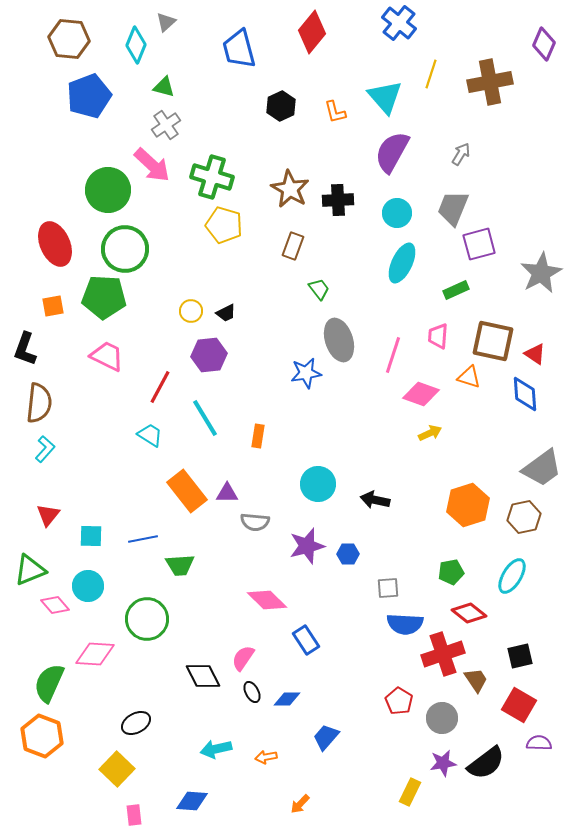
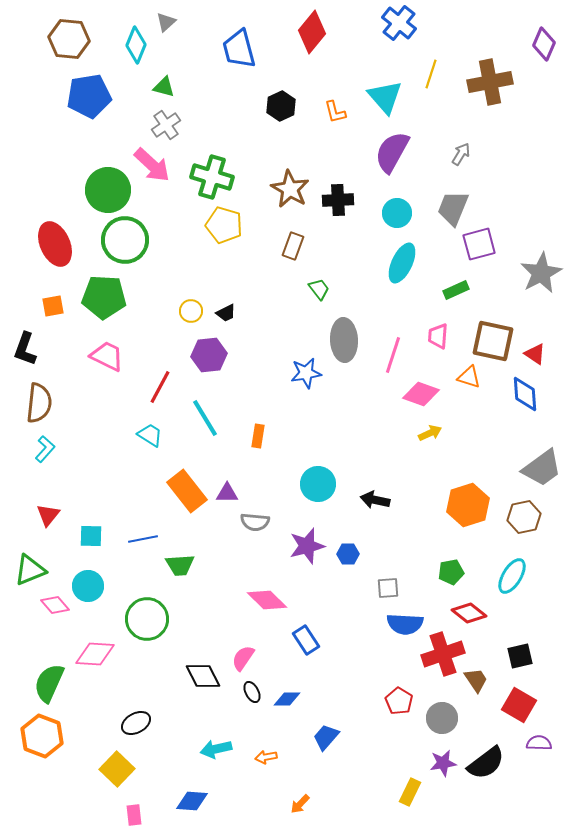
blue pentagon at (89, 96): rotated 12 degrees clockwise
green circle at (125, 249): moved 9 px up
gray ellipse at (339, 340): moved 5 px right; rotated 15 degrees clockwise
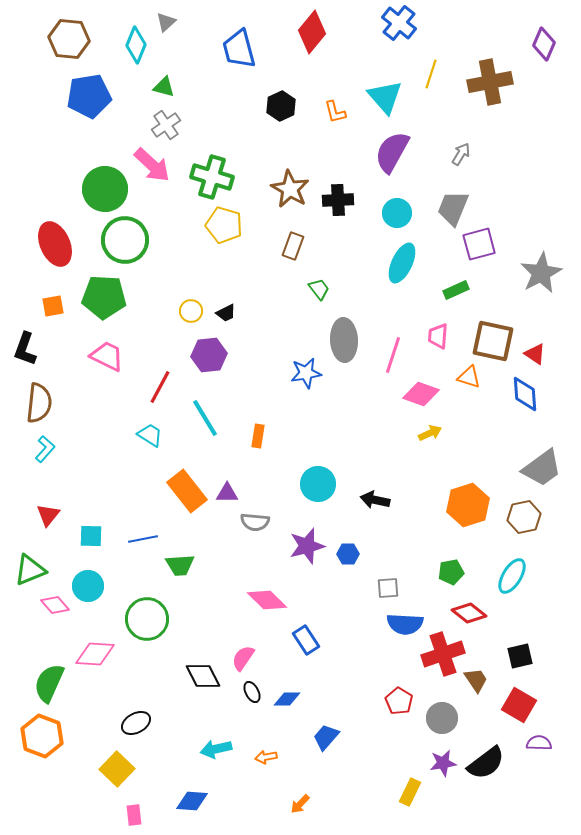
green circle at (108, 190): moved 3 px left, 1 px up
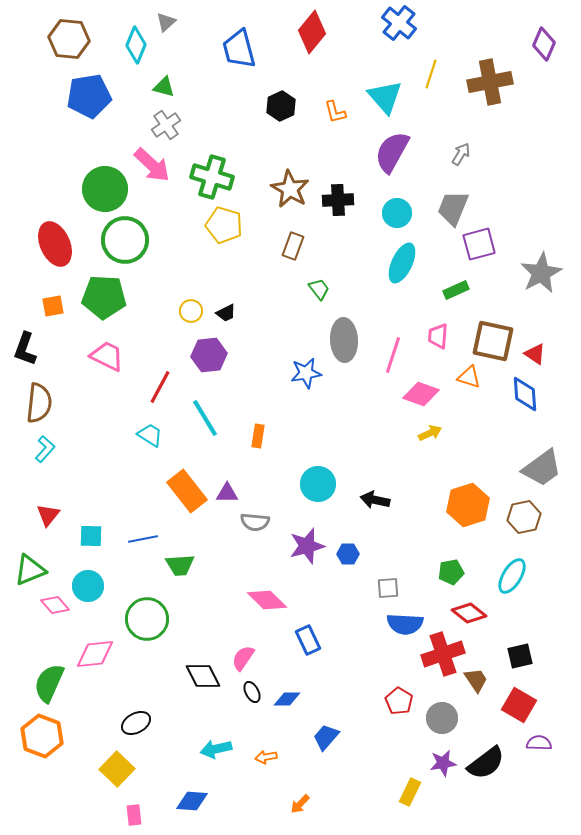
blue rectangle at (306, 640): moved 2 px right; rotated 8 degrees clockwise
pink diamond at (95, 654): rotated 9 degrees counterclockwise
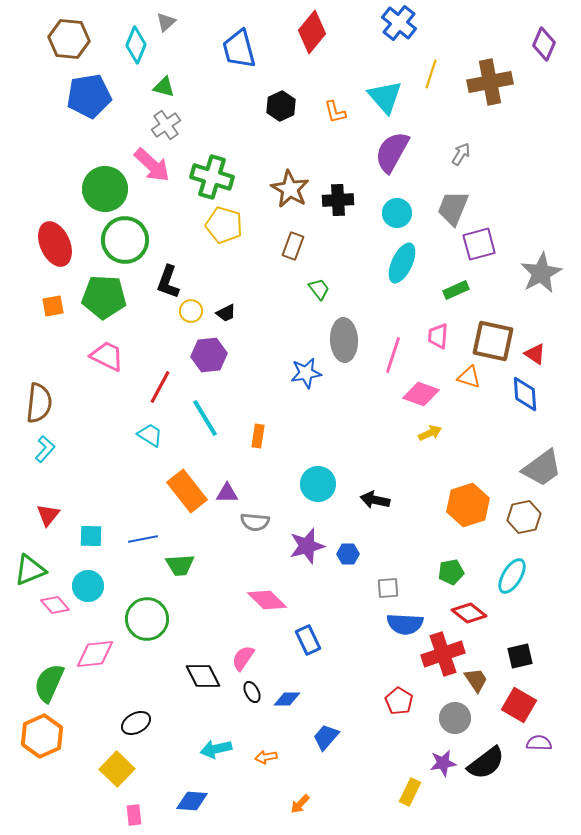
black L-shape at (25, 349): moved 143 px right, 67 px up
gray circle at (442, 718): moved 13 px right
orange hexagon at (42, 736): rotated 15 degrees clockwise
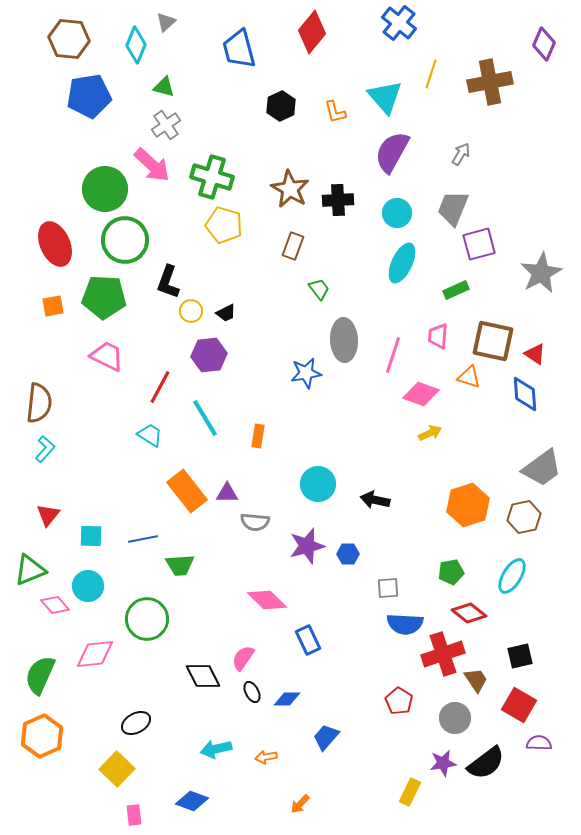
green semicircle at (49, 683): moved 9 px left, 8 px up
blue diamond at (192, 801): rotated 16 degrees clockwise
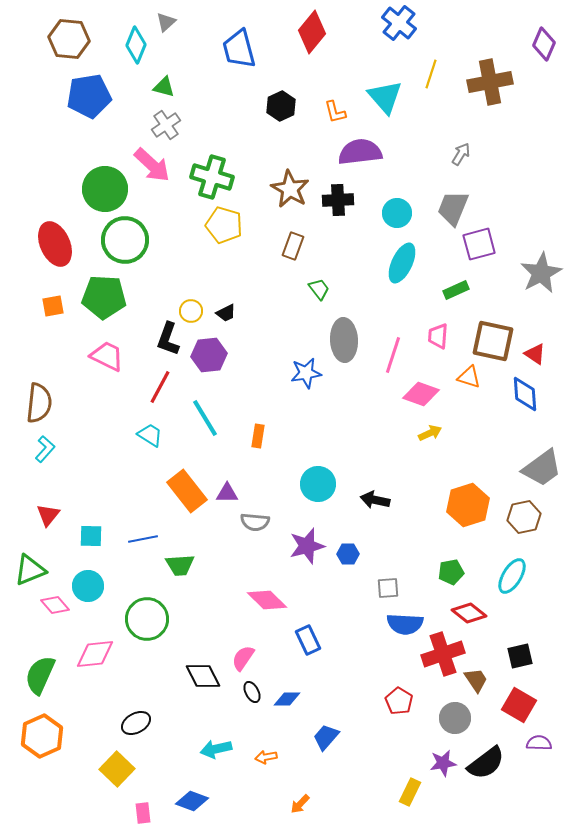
purple semicircle at (392, 152): moved 32 px left; rotated 54 degrees clockwise
black L-shape at (168, 282): moved 57 px down
pink rectangle at (134, 815): moved 9 px right, 2 px up
